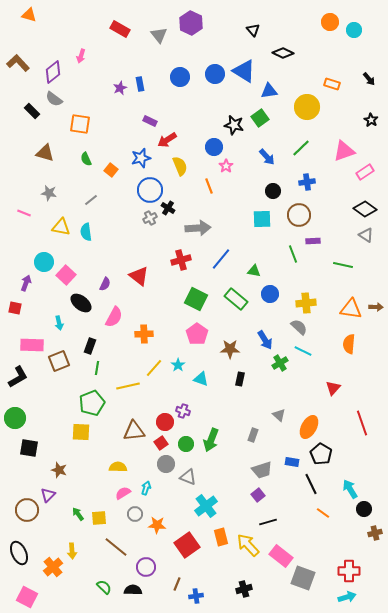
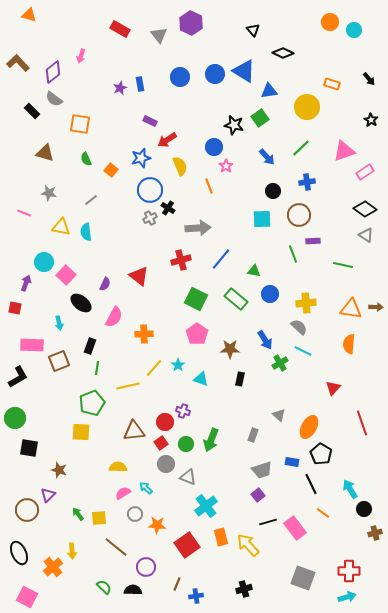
cyan arrow at (146, 488): rotated 64 degrees counterclockwise
pink rectangle at (281, 556): moved 14 px right, 28 px up; rotated 15 degrees clockwise
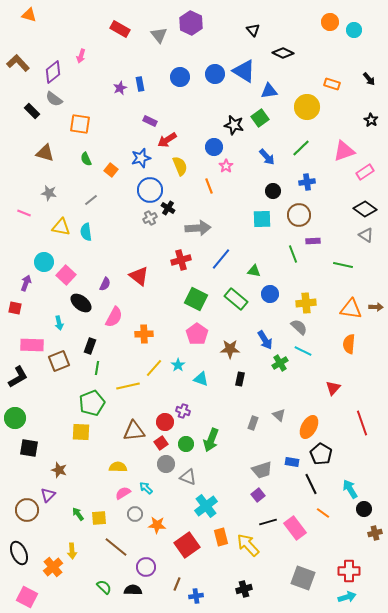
gray rectangle at (253, 435): moved 12 px up
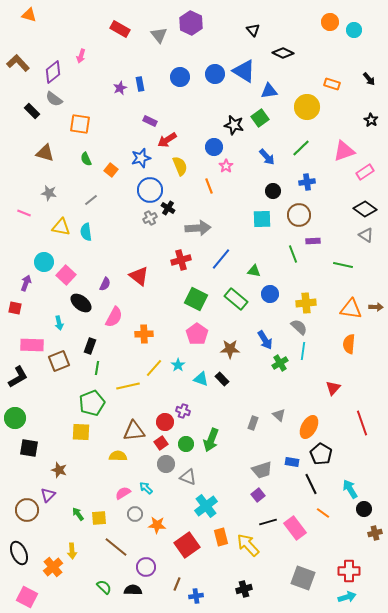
cyan line at (303, 351): rotated 72 degrees clockwise
black rectangle at (240, 379): moved 18 px left; rotated 56 degrees counterclockwise
yellow semicircle at (118, 467): moved 11 px up
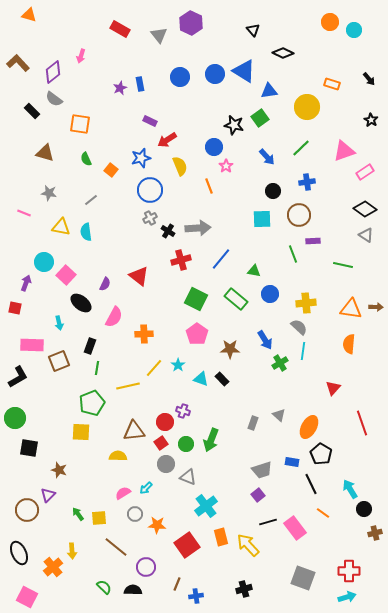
black cross at (168, 208): moved 23 px down
cyan arrow at (146, 488): rotated 88 degrees counterclockwise
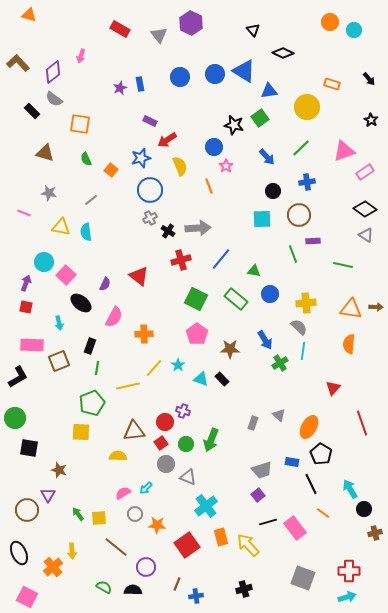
red square at (15, 308): moved 11 px right, 1 px up
purple triangle at (48, 495): rotated 14 degrees counterclockwise
green semicircle at (104, 587): rotated 14 degrees counterclockwise
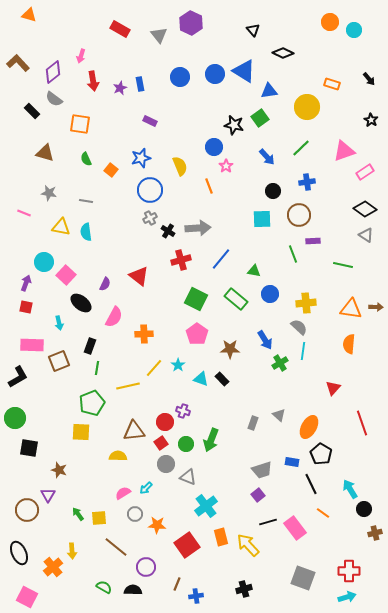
red arrow at (167, 140): moved 74 px left, 59 px up; rotated 66 degrees counterclockwise
gray line at (91, 200): moved 5 px left, 1 px down; rotated 48 degrees clockwise
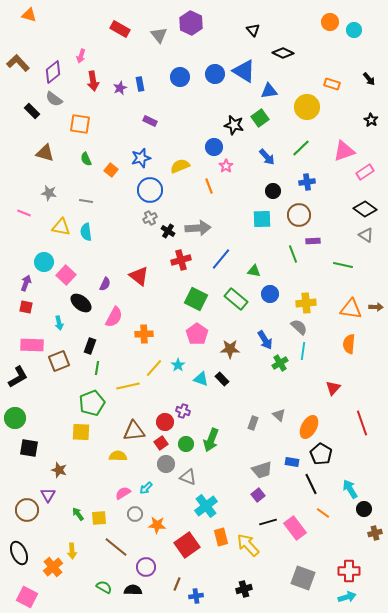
yellow semicircle at (180, 166): rotated 90 degrees counterclockwise
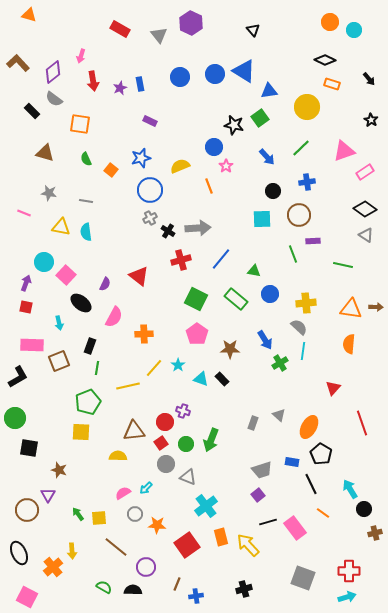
black diamond at (283, 53): moved 42 px right, 7 px down
green pentagon at (92, 403): moved 4 px left, 1 px up
